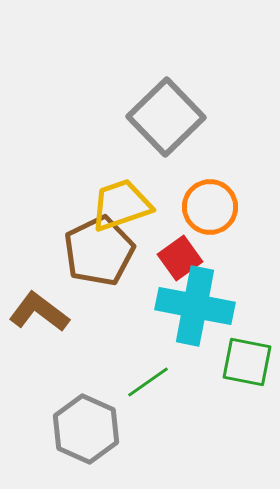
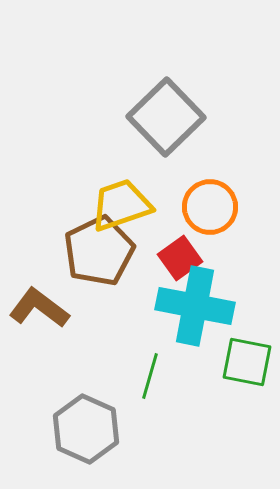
brown L-shape: moved 4 px up
green line: moved 2 px right, 6 px up; rotated 39 degrees counterclockwise
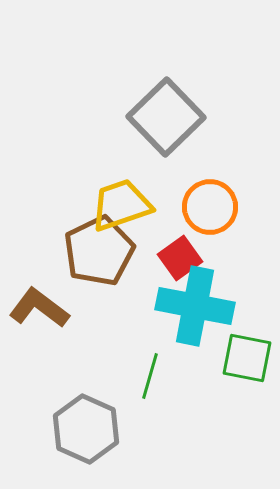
green square: moved 4 px up
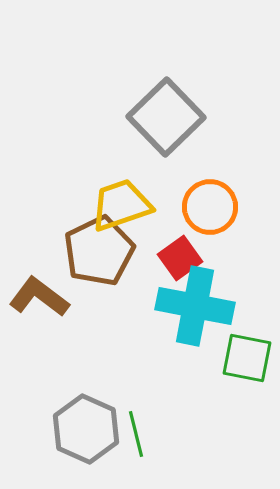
brown L-shape: moved 11 px up
green line: moved 14 px left, 58 px down; rotated 30 degrees counterclockwise
